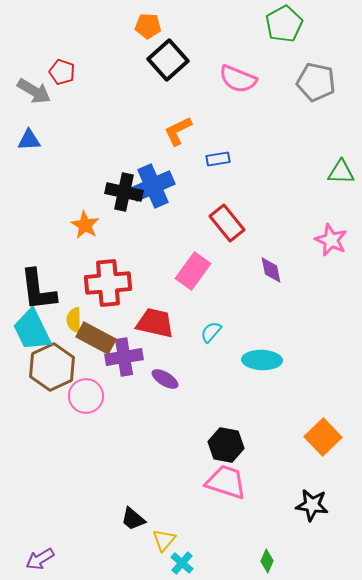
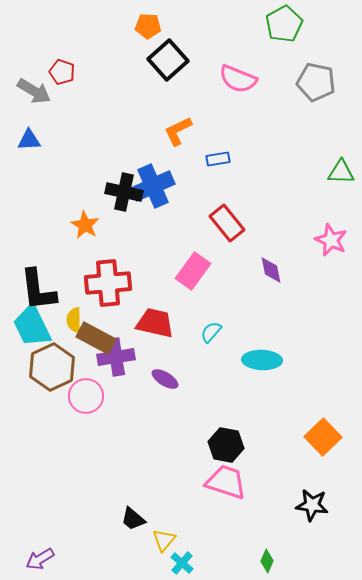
cyan trapezoid: moved 4 px up
purple cross: moved 8 px left
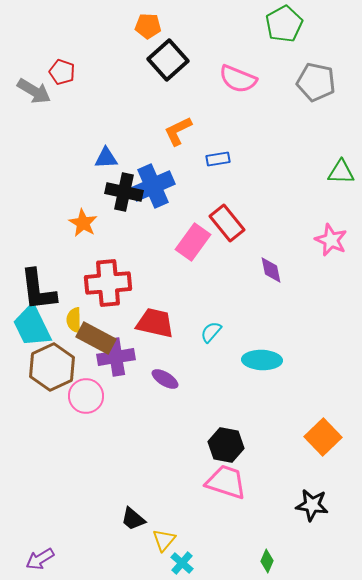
blue triangle: moved 77 px right, 18 px down
orange star: moved 2 px left, 2 px up
pink rectangle: moved 29 px up
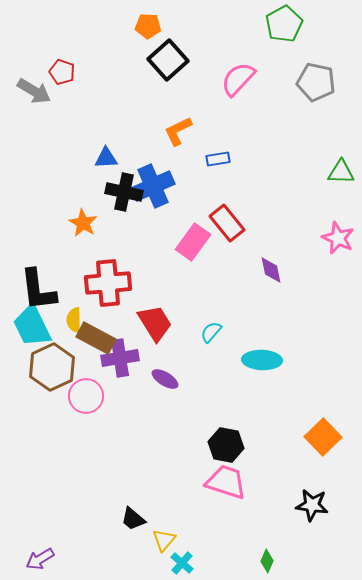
pink semicircle: rotated 111 degrees clockwise
pink star: moved 7 px right, 2 px up
red trapezoid: rotated 45 degrees clockwise
purple cross: moved 4 px right, 1 px down
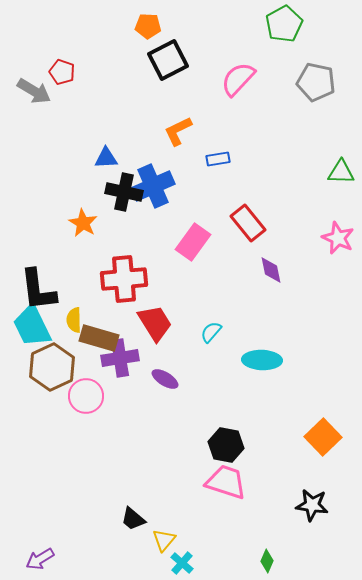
black square: rotated 15 degrees clockwise
red rectangle: moved 21 px right
red cross: moved 16 px right, 4 px up
brown rectangle: moved 3 px right; rotated 12 degrees counterclockwise
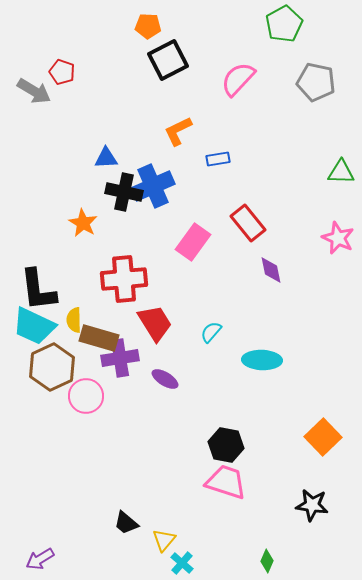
cyan trapezoid: moved 2 px right; rotated 39 degrees counterclockwise
black trapezoid: moved 7 px left, 4 px down
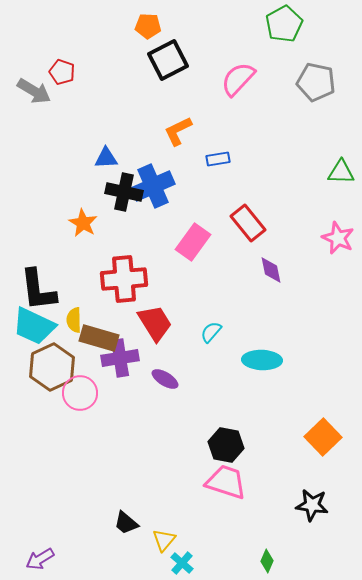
pink circle: moved 6 px left, 3 px up
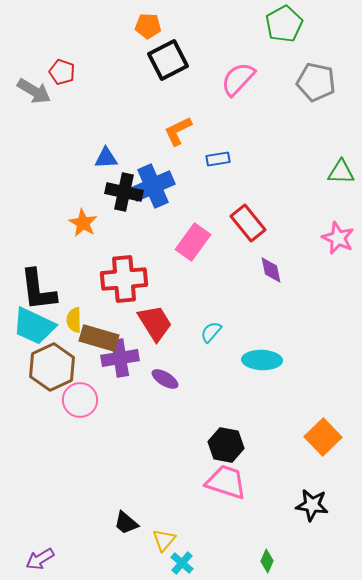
pink circle: moved 7 px down
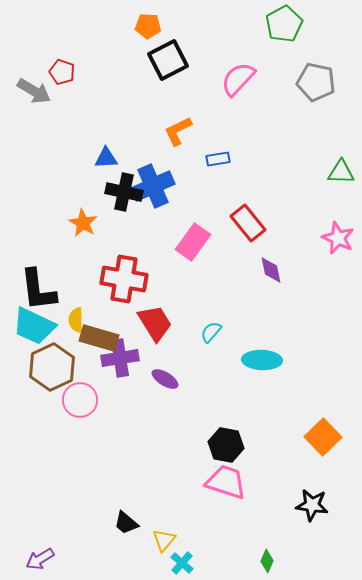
red cross: rotated 15 degrees clockwise
yellow semicircle: moved 2 px right
